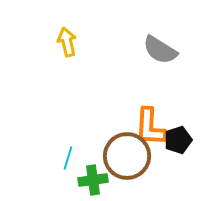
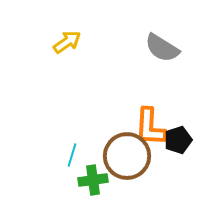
yellow arrow: rotated 68 degrees clockwise
gray semicircle: moved 2 px right, 2 px up
cyan line: moved 4 px right, 3 px up
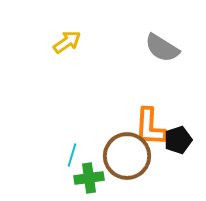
green cross: moved 4 px left, 2 px up
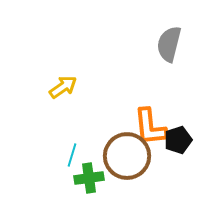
yellow arrow: moved 4 px left, 45 px down
gray semicircle: moved 7 px right, 4 px up; rotated 72 degrees clockwise
orange L-shape: rotated 9 degrees counterclockwise
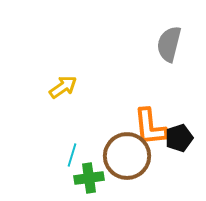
black pentagon: moved 1 px right, 2 px up
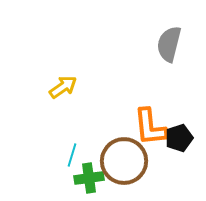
brown circle: moved 3 px left, 5 px down
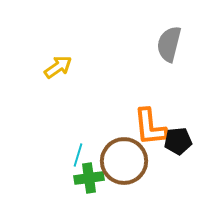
yellow arrow: moved 5 px left, 20 px up
black pentagon: moved 1 px left, 3 px down; rotated 12 degrees clockwise
cyan line: moved 6 px right
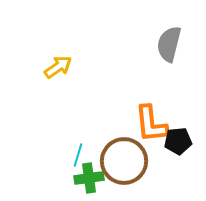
orange L-shape: moved 1 px right, 3 px up
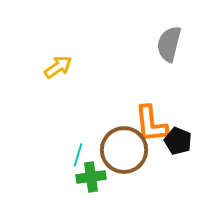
black pentagon: rotated 28 degrees clockwise
brown circle: moved 11 px up
green cross: moved 2 px right, 1 px up
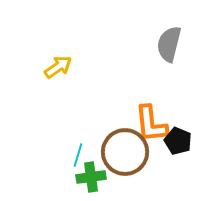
brown circle: moved 1 px right, 2 px down
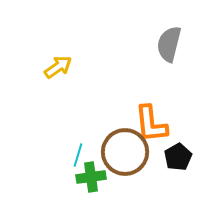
black pentagon: moved 16 px down; rotated 20 degrees clockwise
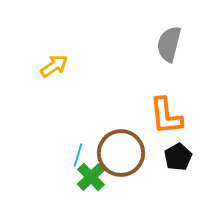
yellow arrow: moved 4 px left, 1 px up
orange L-shape: moved 15 px right, 8 px up
brown circle: moved 4 px left, 1 px down
green cross: rotated 36 degrees counterclockwise
